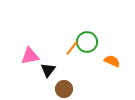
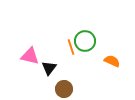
green circle: moved 2 px left, 1 px up
orange line: moved 1 px left, 1 px up; rotated 56 degrees counterclockwise
pink triangle: rotated 24 degrees clockwise
black triangle: moved 1 px right, 2 px up
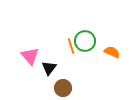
orange line: moved 1 px up
pink triangle: rotated 36 degrees clockwise
orange semicircle: moved 9 px up
brown circle: moved 1 px left, 1 px up
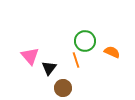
orange line: moved 5 px right, 14 px down
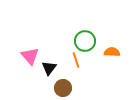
orange semicircle: rotated 21 degrees counterclockwise
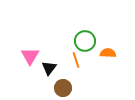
orange semicircle: moved 4 px left, 1 px down
pink triangle: rotated 12 degrees clockwise
